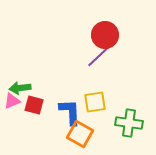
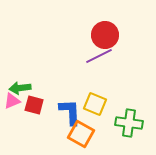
purple line: rotated 16 degrees clockwise
yellow square: moved 2 px down; rotated 30 degrees clockwise
orange square: moved 1 px right
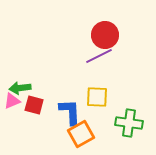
yellow square: moved 2 px right, 7 px up; rotated 20 degrees counterclockwise
orange square: rotated 32 degrees clockwise
